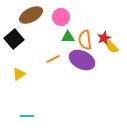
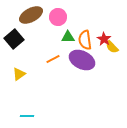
pink circle: moved 3 px left
red star: moved 1 px down; rotated 16 degrees counterclockwise
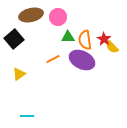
brown ellipse: rotated 15 degrees clockwise
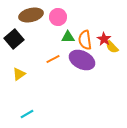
cyan line: moved 2 px up; rotated 32 degrees counterclockwise
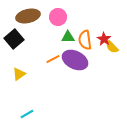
brown ellipse: moved 3 px left, 1 px down
purple ellipse: moved 7 px left
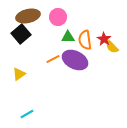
black square: moved 7 px right, 5 px up
